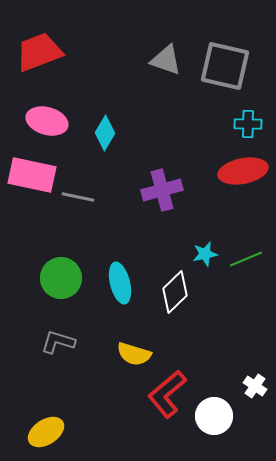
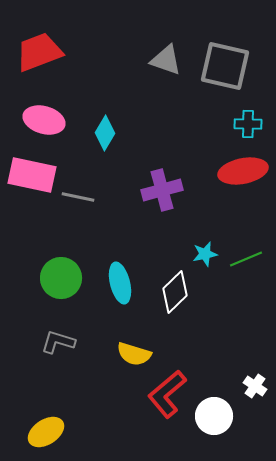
pink ellipse: moved 3 px left, 1 px up
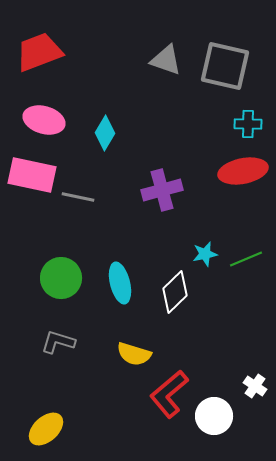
red L-shape: moved 2 px right
yellow ellipse: moved 3 px up; rotated 9 degrees counterclockwise
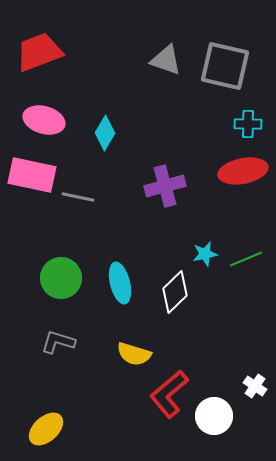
purple cross: moved 3 px right, 4 px up
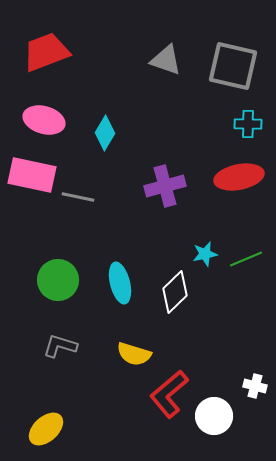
red trapezoid: moved 7 px right
gray square: moved 8 px right
red ellipse: moved 4 px left, 6 px down
green circle: moved 3 px left, 2 px down
gray L-shape: moved 2 px right, 4 px down
white cross: rotated 20 degrees counterclockwise
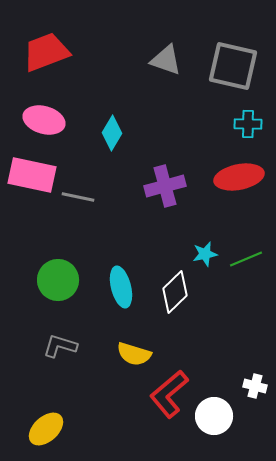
cyan diamond: moved 7 px right
cyan ellipse: moved 1 px right, 4 px down
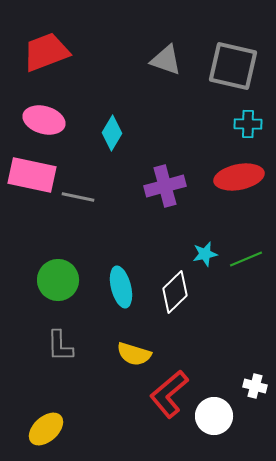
gray L-shape: rotated 108 degrees counterclockwise
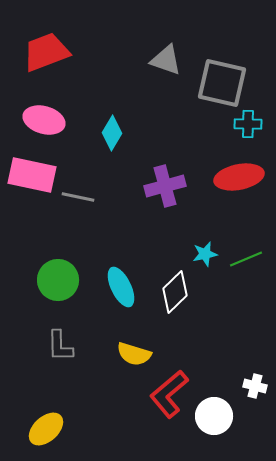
gray square: moved 11 px left, 17 px down
cyan ellipse: rotated 12 degrees counterclockwise
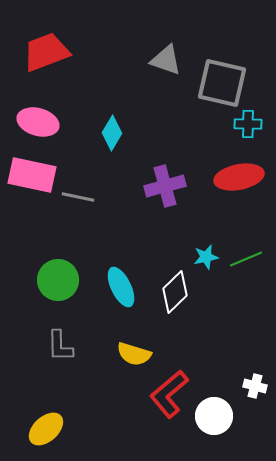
pink ellipse: moved 6 px left, 2 px down
cyan star: moved 1 px right, 3 px down
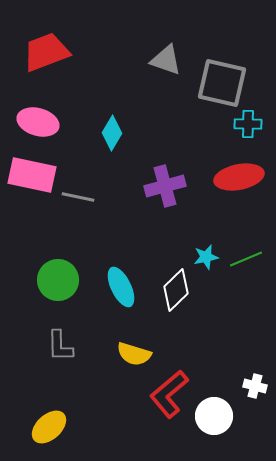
white diamond: moved 1 px right, 2 px up
yellow ellipse: moved 3 px right, 2 px up
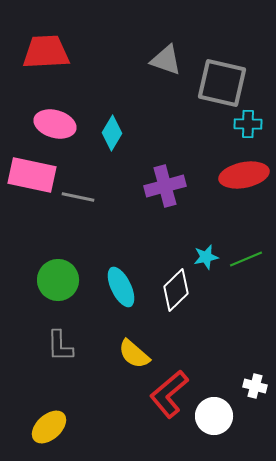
red trapezoid: rotated 18 degrees clockwise
pink ellipse: moved 17 px right, 2 px down
red ellipse: moved 5 px right, 2 px up
yellow semicircle: rotated 24 degrees clockwise
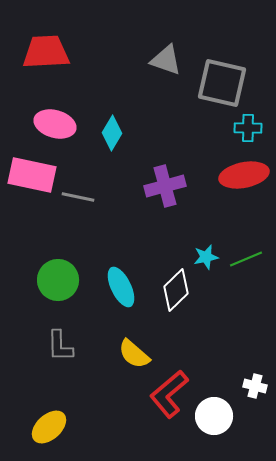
cyan cross: moved 4 px down
